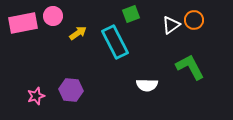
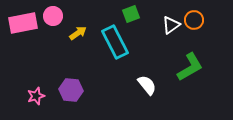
green L-shape: rotated 88 degrees clockwise
white semicircle: rotated 130 degrees counterclockwise
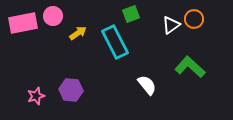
orange circle: moved 1 px up
green L-shape: rotated 108 degrees counterclockwise
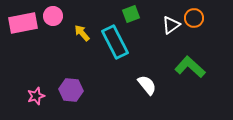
orange circle: moved 1 px up
yellow arrow: moved 4 px right; rotated 96 degrees counterclockwise
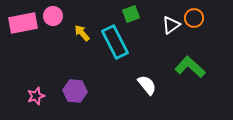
purple hexagon: moved 4 px right, 1 px down
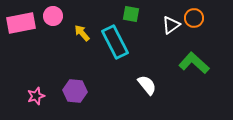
green square: rotated 30 degrees clockwise
pink rectangle: moved 2 px left
green L-shape: moved 4 px right, 4 px up
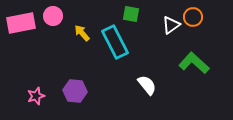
orange circle: moved 1 px left, 1 px up
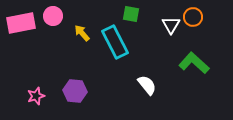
white triangle: rotated 24 degrees counterclockwise
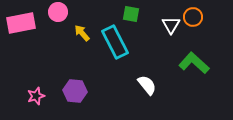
pink circle: moved 5 px right, 4 px up
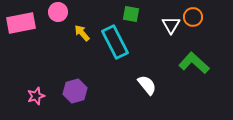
purple hexagon: rotated 20 degrees counterclockwise
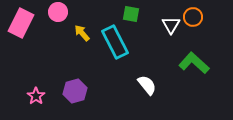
pink rectangle: rotated 52 degrees counterclockwise
pink star: rotated 18 degrees counterclockwise
